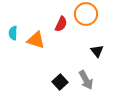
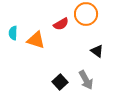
red semicircle: rotated 35 degrees clockwise
black triangle: rotated 16 degrees counterclockwise
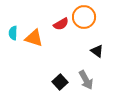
orange circle: moved 2 px left, 3 px down
orange triangle: moved 2 px left, 2 px up
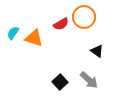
cyan semicircle: rotated 32 degrees clockwise
gray arrow: moved 3 px right; rotated 18 degrees counterclockwise
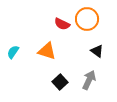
orange circle: moved 3 px right, 2 px down
red semicircle: moved 1 px right; rotated 56 degrees clockwise
cyan semicircle: moved 19 px down
orange triangle: moved 13 px right, 13 px down
gray arrow: rotated 108 degrees counterclockwise
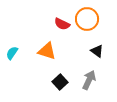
cyan semicircle: moved 1 px left, 1 px down
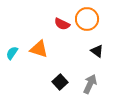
orange triangle: moved 8 px left, 2 px up
gray arrow: moved 1 px right, 4 px down
